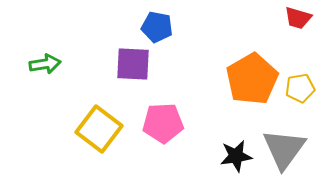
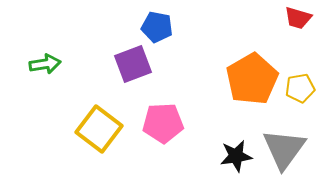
purple square: rotated 24 degrees counterclockwise
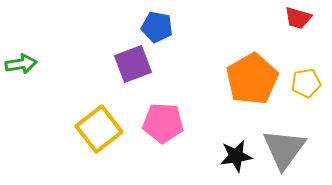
green arrow: moved 24 px left
yellow pentagon: moved 6 px right, 5 px up
pink pentagon: rotated 6 degrees clockwise
yellow square: rotated 15 degrees clockwise
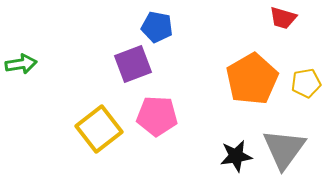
red trapezoid: moved 15 px left
pink pentagon: moved 6 px left, 7 px up
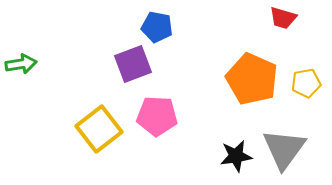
orange pentagon: rotated 18 degrees counterclockwise
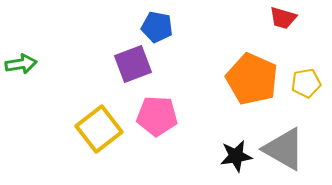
gray triangle: rotated 36 degrees counterclockwise
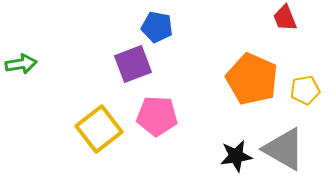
red trapezoid: moved 2 px right; rotated 52 degrees clockwise
yellow pentagon: moved 1 px left, 7 px down
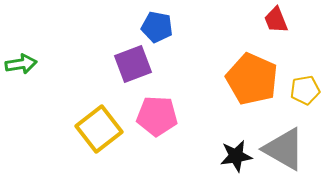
red trapezoid: moved 9 px left, 2 px down
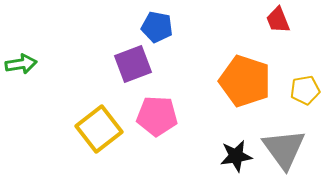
red trapezoid: moved 2 px right
orange pentagon: moved 7 px left, 2 px down; rotated 6 degrees counterclockwise
gray triangle: rotated 24 degrees clockwise
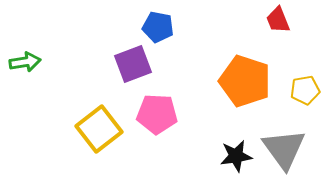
blue pentagon: moved 1 px right
green arrow: moved 4 px right, 2 px up
pink pentagon: moved 2 px up
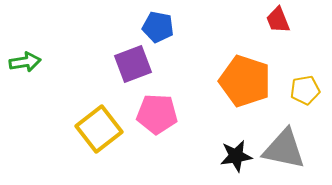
gray triangle: rotated 42 degrees counterclockwise
